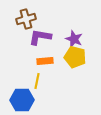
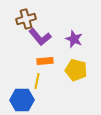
purple L-shape: rotated 140 degrees counterclockwise
yellow pentagon: moved 1 px right, 13 px down
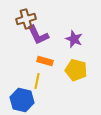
purple L-shape: moved 2 px left, 2 px up; rotated 15 degrees clockwise
orange rectangle: rotated 21 degrees clockwise
blue hexagon: rotated 15 degrees clockwise
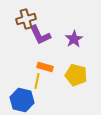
purple L-shape: moved 2 px right
purple star: rotated 18 degrees clockwise
orange rectangle: moved 6 px down
yellow pentagon: moved 5 px down
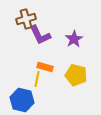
yellow line: moved 2 px up
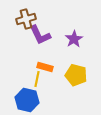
blue hexagon: moved 5 px right
